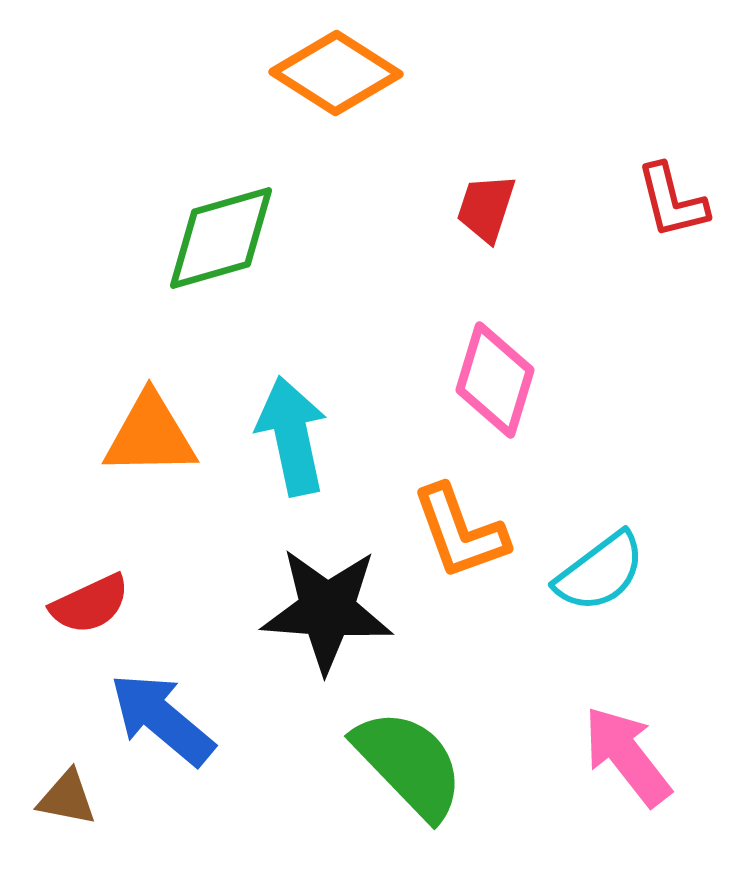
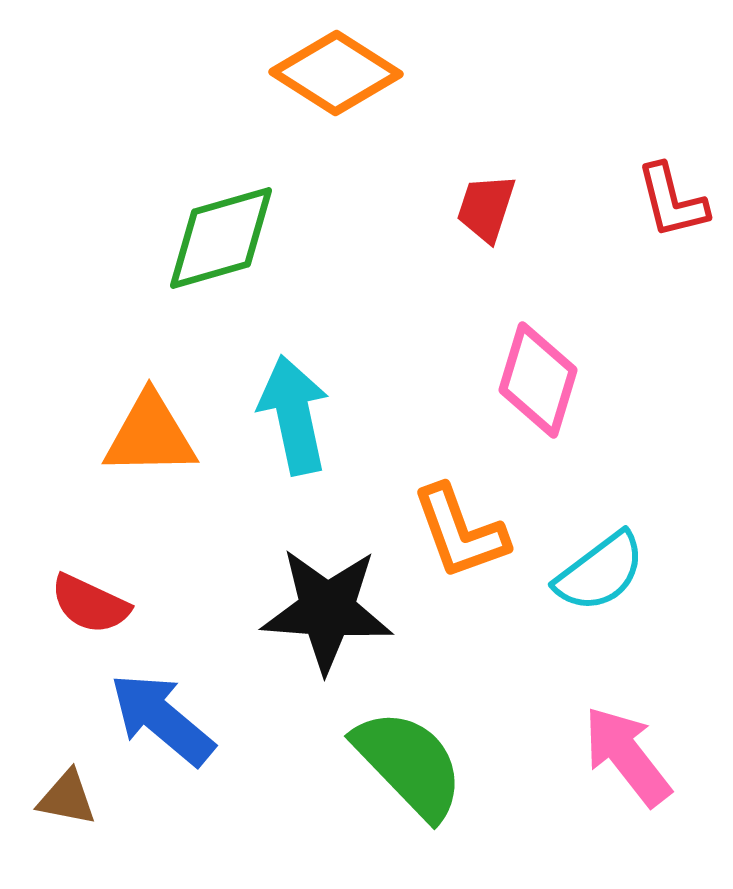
pink diamond: moved 43 px right
cyan arrow: moved 2 px right, 21 px up
red semicircle: rotated 50 degrees clockwise
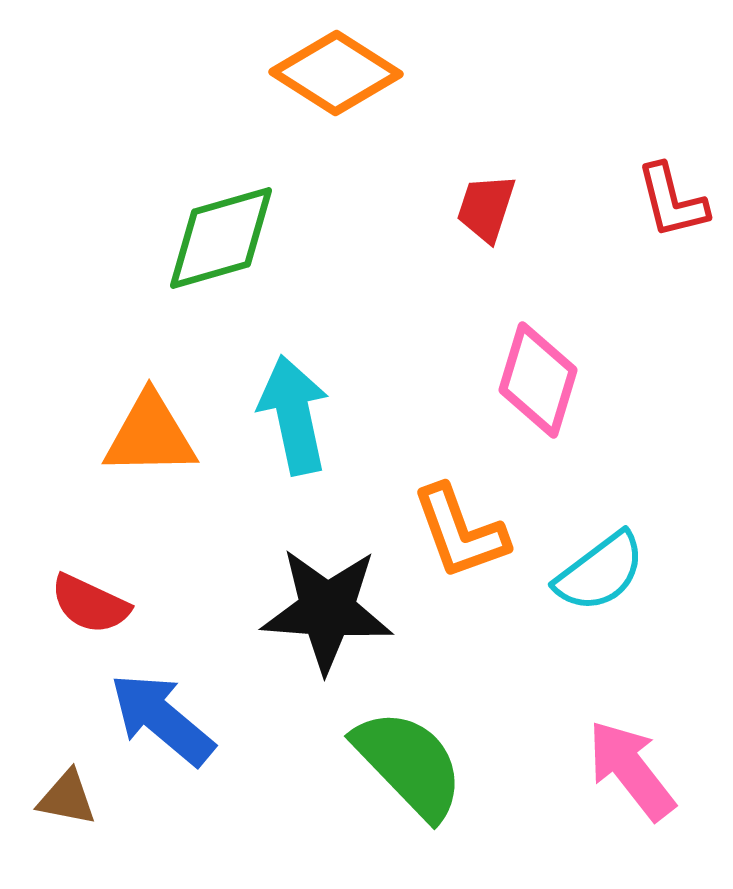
pink arrow: moved 4 px right, 14 px down
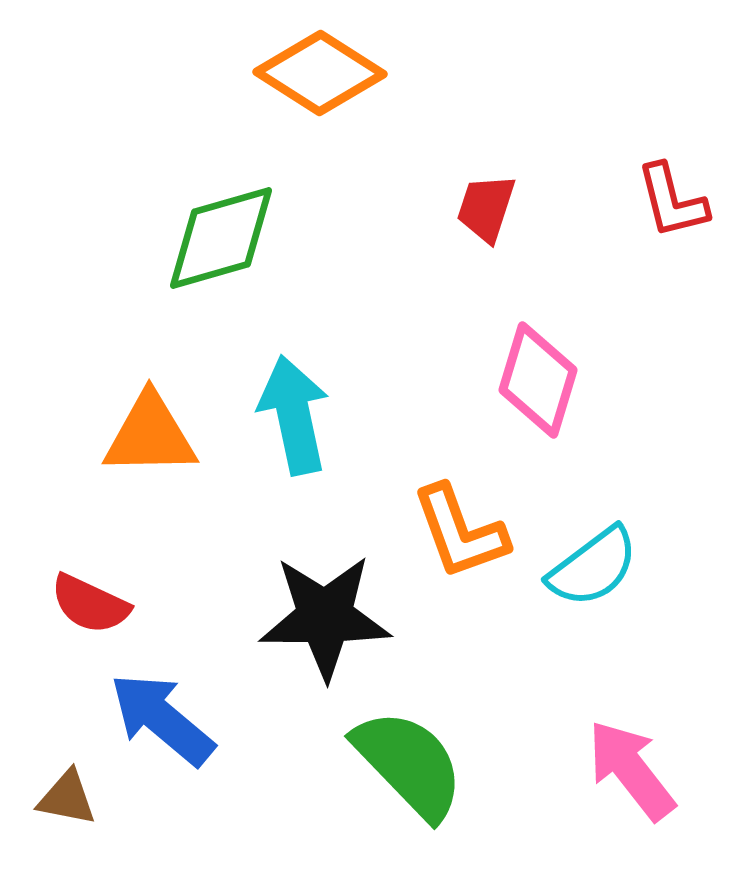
orange diamond: moved 16 px left
cyan semicircle: moved 7 px left, 5 px up
black star: moved 2 px left, 7 px down; rotated 4 degrees counterclockwise
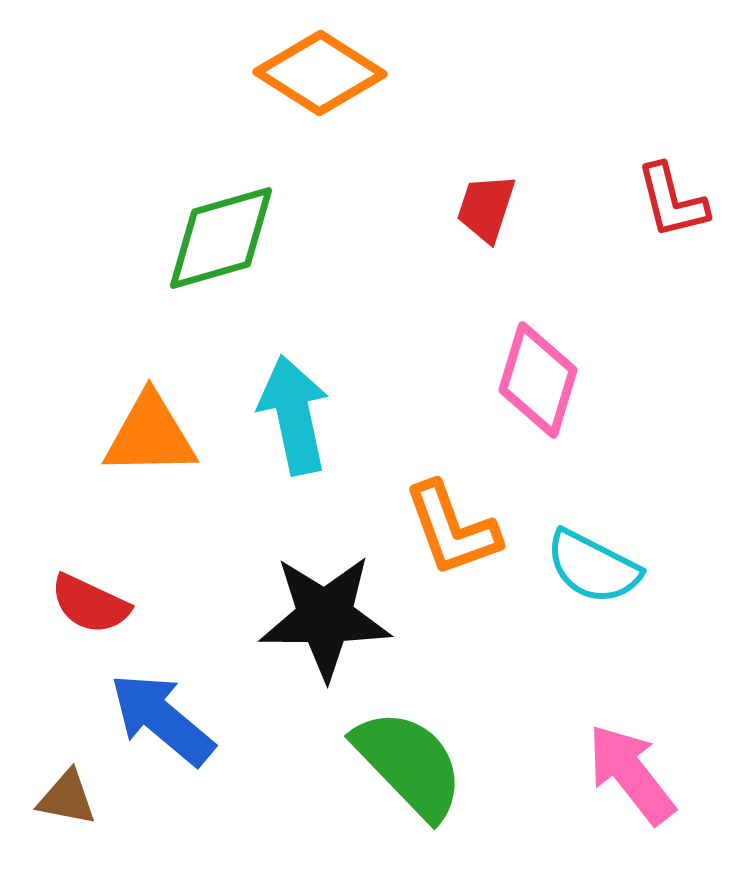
orange L-shape: moved 8 px left, 3 px up
cyan semicircle: rotated 64 degrees clockwise
pink arrow: moved 4 px down
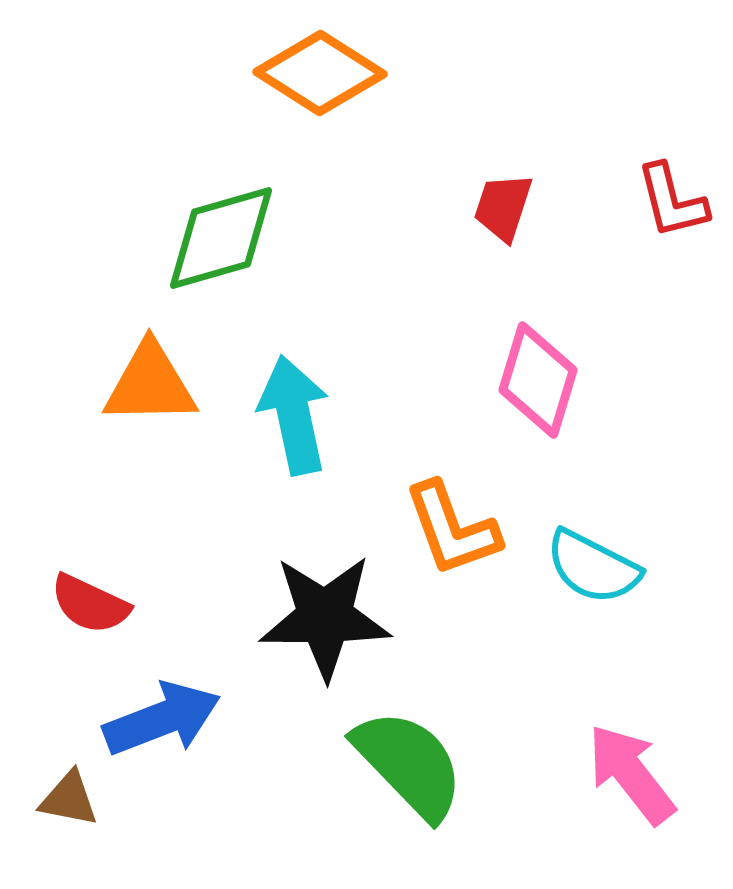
red trapezoid: moved 17 px right, 1 px up
orange triangle: moved 51 px up
blue arrow: rotated 119 degrees clockwise
brown triangle: moved 2 px right, 1 px down
